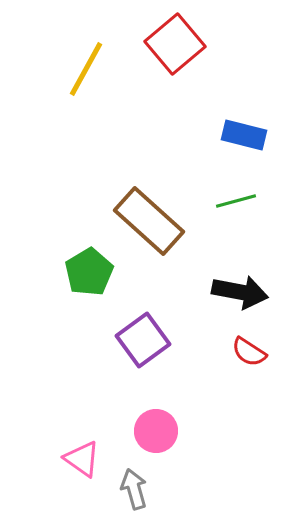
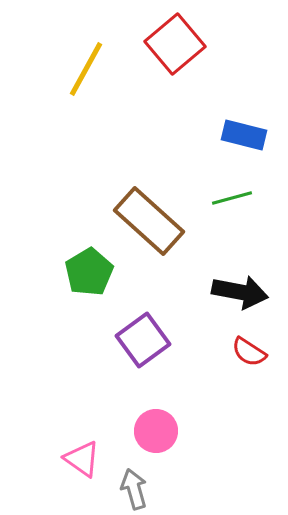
green line: moved 4 px left, 3 px up
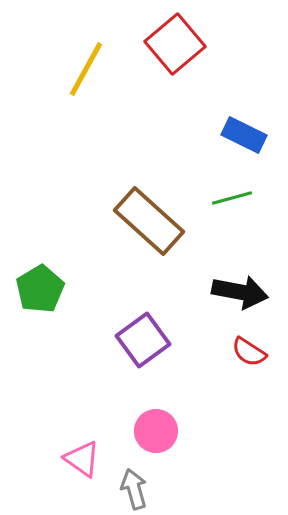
blue rectangle: rotated 12 degrees clockwise
green pentagon: moved 49 px left, 17 px down
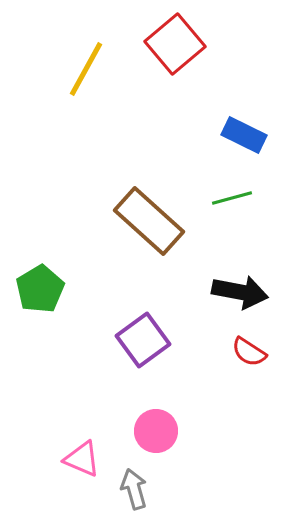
pink triangle: rotated 12 degrees counterclockwise
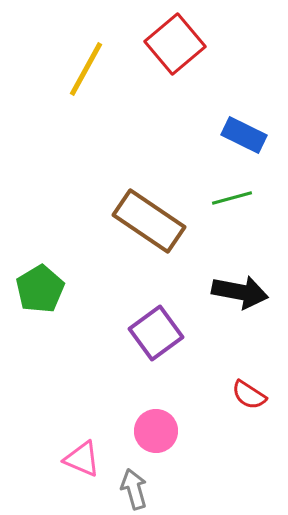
brown rectangle: rotated 8 degrees counterclockwise
purple square: moved 13 px right, 7 px up
red semicircle: moved 43 px down
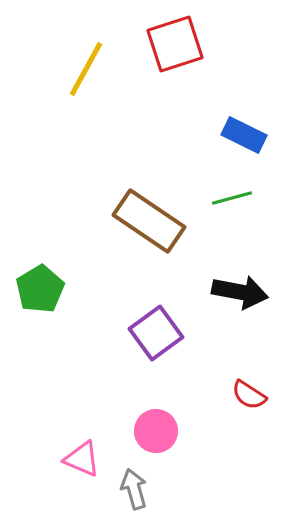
red square: rotated 22 degrees clockwise
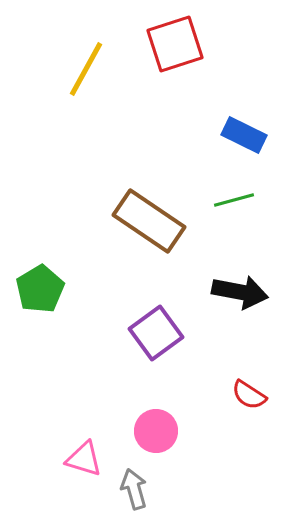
green line: moved 2 px right, 2 px down
pink triangle: moved 2 px right; rotated 6 degrees counterclockwise
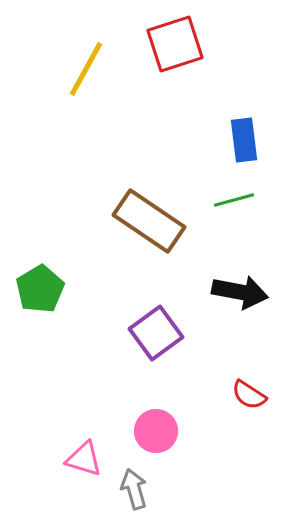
blue rectangle: moved 5 px down; rotated 57 degrees clockwise
